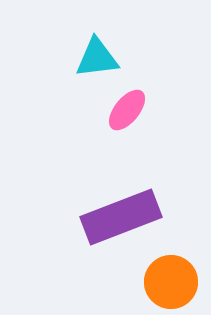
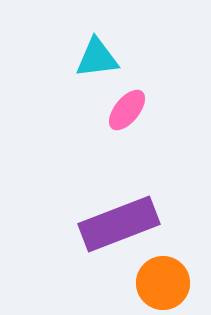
purple rectangle: moved 2 px left, 7 px down
orange circle: moved 8 px left, 1 px down
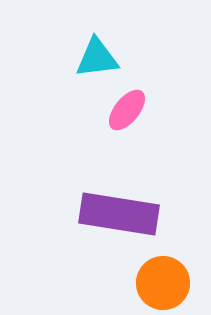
purple rectangle: moved 10 px up; rotated 30 degrees clockwise
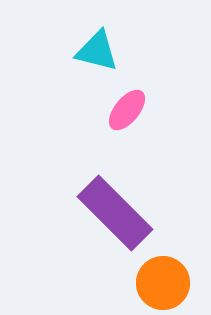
cyan triangle: moved 7 px up; rotated 21 degrees clockwise
purple rectangle: moved 4 px left, 1 px up; rotated 36 degrees clockwise
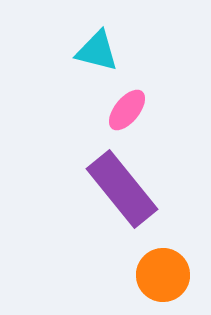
purple rectangle: moved 7 px right, 24 px up; rotated 6 degrees clockwise
orange circle: moved 8 px up
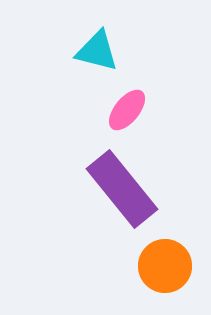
orange circle: moved 2 px right, 9 px up
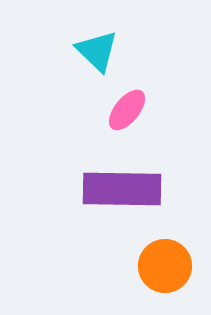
cyan triangle: rotated 30 degrees clockwise
purple rectangle: rotated 50 degrees counterclockwise
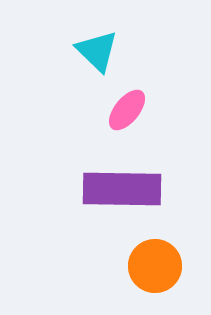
orange circle: moved 10 px left
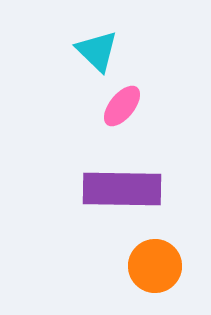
pink ellipse: moved 5 px left, 4 px up
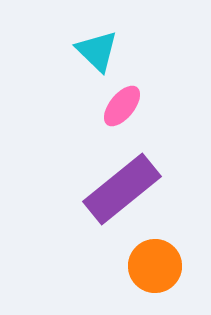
purple rectangle: rotated 40 degrees counterclockwise
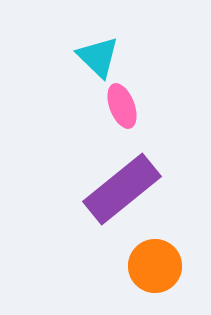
cyan triangle: moved 1 px right, 6 px down
pink ellipse: rotated 60 degrees counterclockwise
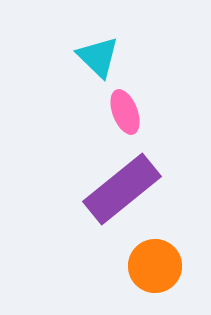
pink ellipse: moved 3 px right, 6 px down
